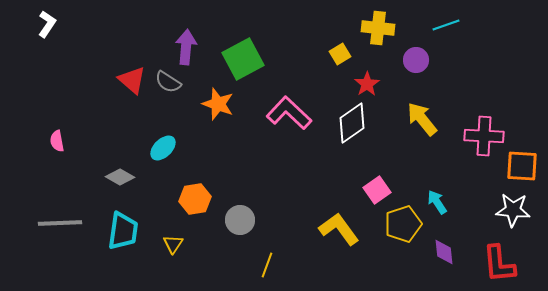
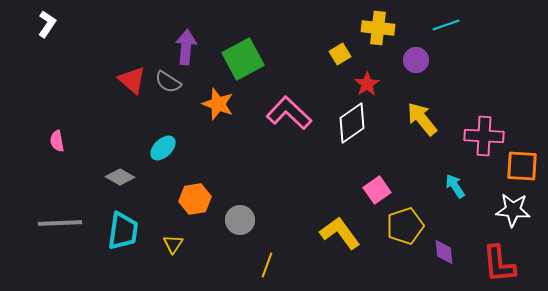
cyan arrow: moved 18 px right, 16 px up
yellow pentagon: moved 2 px right, 2 px down
yellow L-shape: moved 1 px right, 4 px down
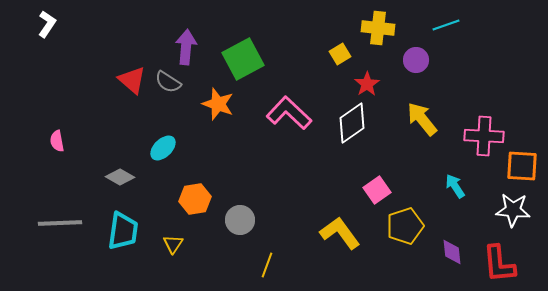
purple diamond: moved 8 px right
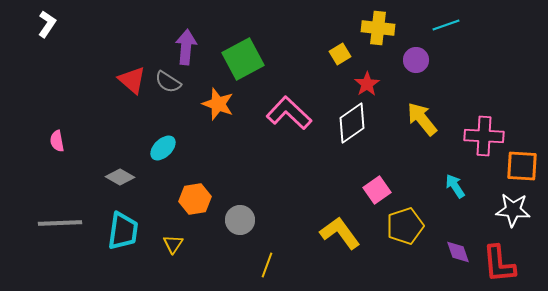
purple diamond: moved 6 px right; rotated 12 degrees counterclockwise
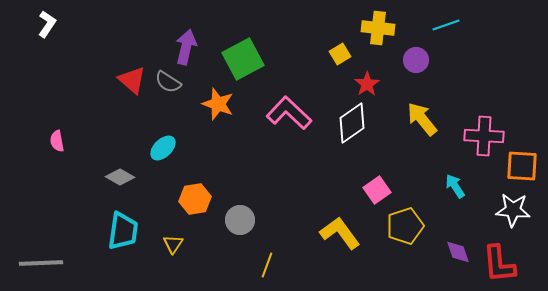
purple arrow: rotated 8 degrees clockwise
gray line: moved 19 px left, 40 px down
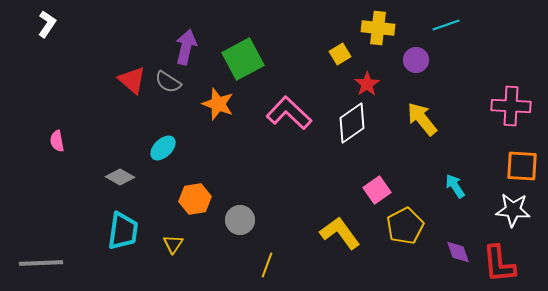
pink cross: moved 27 px right, 30 px up
yellow pentagon: rotated 9 degrees counterclockwise
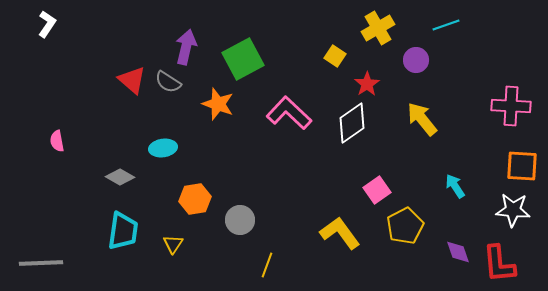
yellow cross: rotated 36 degrees counterclockwise
yellow square: moved 5 px left, 2 px down; rotated 25 degrees counterclockwise
cyan ellipse: rotated 36 degrees clockwise
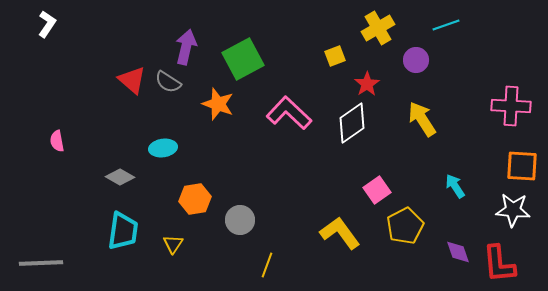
yellow square: rotated 35 degrees clockwise
yellow arrow: rotated 6 degrees clockwise
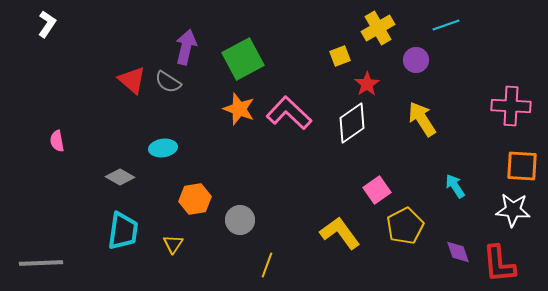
yellow square: moved 5 px right
orange star: moved 21 px right, 5 px down
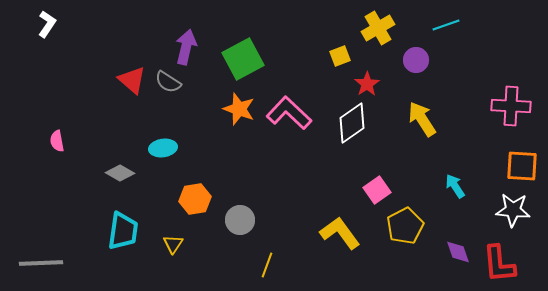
gray diamond: moved 4 px up
